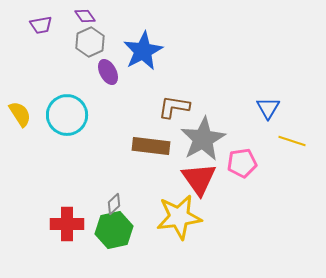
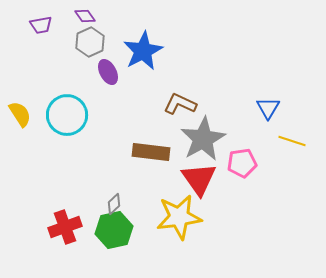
brown L-shape: moved 6 px right, 3 px up; rotated 16 degrees clockwise
brown rectangle: moved 6 px down
red cross: moved 2 px left, 3 px down; rotated 20 degrees counterclockwise
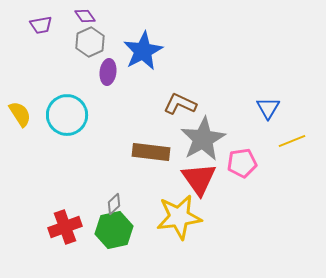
purple ellipse: rotated 35 degrees clockwise
yellow line: rotated 40 degrees counterclockwise
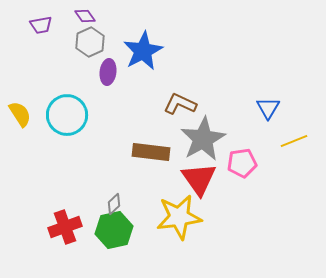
yellow line: moved 2 px right
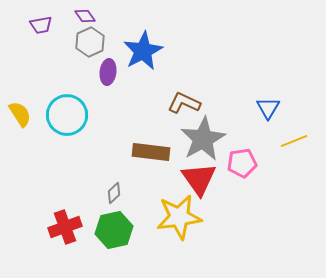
brown L-shape: moved 4 px right, 1 px up
gray diamond: moved 11 px up
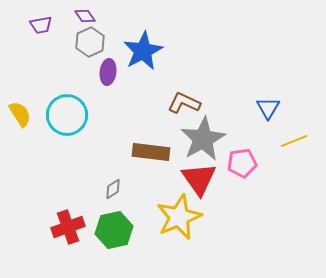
gray diamond: moved 1 px left, 4 px up; rotated 10 degrees clockwise
yellow star: rotated 15 degrees counterclockwise
red cross: moved 3 px right
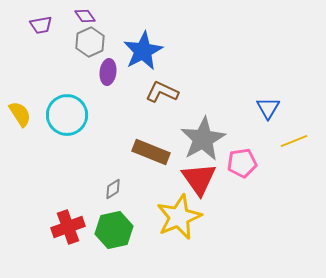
brown L-shape: moved 22 px left, 11 px up
brown rectangle: rotated 15 degrees clockwise
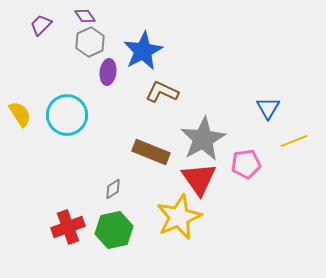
purple trapezoid: rotated 145 degrees clockwise
pink pentagon: moved 4 px right, 1 px down
